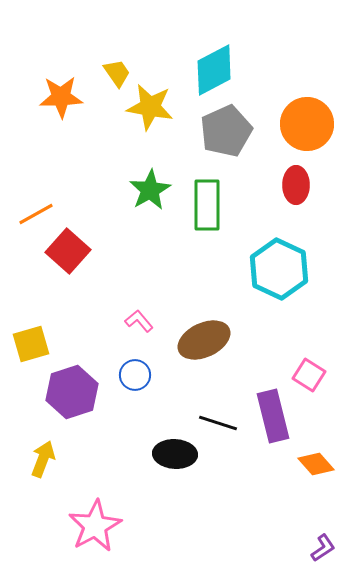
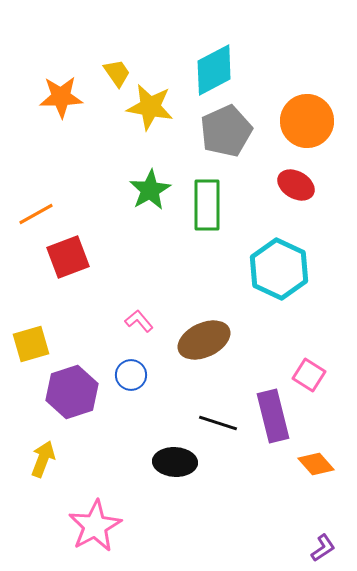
orange circle: moved 3 px up
red ellipse: rotated 60 degrees counterclockwise
red square: moved 6 px down; rotated 27 degrees clockwise
blue circle: moved 4 px left
black ellipse: moved 8 px down
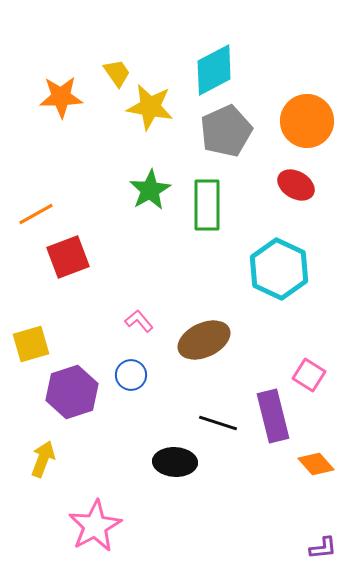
purple L-shape: rotated 28 degrees clockwise
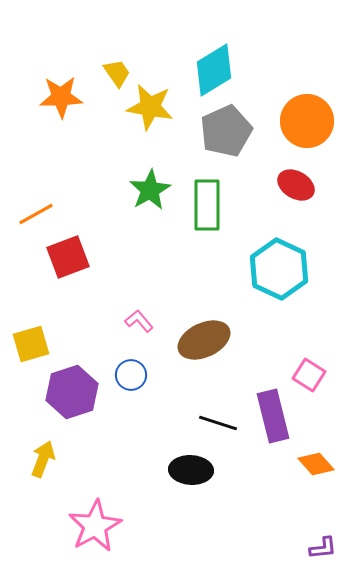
cyan diamond: rotated 4 degrees counterclockwise
black ellipse: moved 16 px right, 8 px down
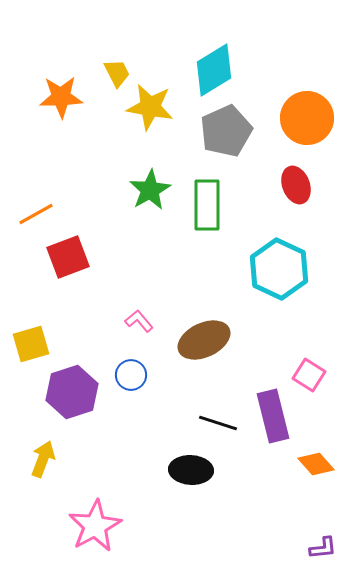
yellow trapezoid: rotated 8 degrees clockwise
orange circle: moved 3 px up
red ellipse: rotated 39 degrees clockwise
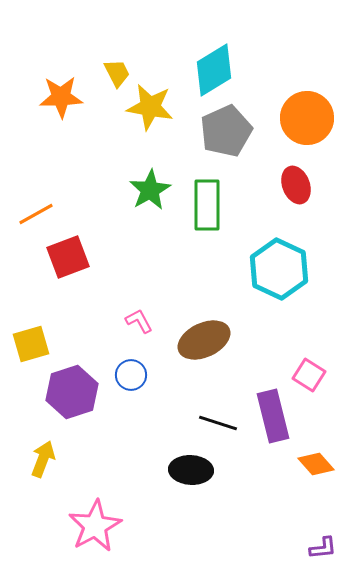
pink L-shape: rotated 12 degrees clockwise
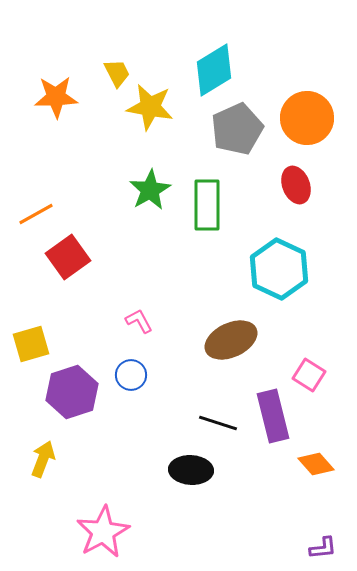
orange star: moved 5 px left
gray pentagon: moved 11 px right, 2 px up
red square: rotated 15 degrees counterclockwise
brown ellipse: moved 27 px right
pink star: moved 8 px right, 6 px down
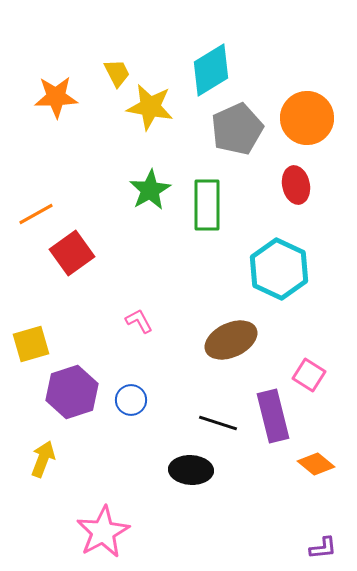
cyan diamond: moved 3 px left
red ellipse: rotated 9 degrees clockwise
red square: moved 4 px right, 4 px up
blue circle: moved 25 px down
orange diamond: rotated 9 degrees counterclockwise
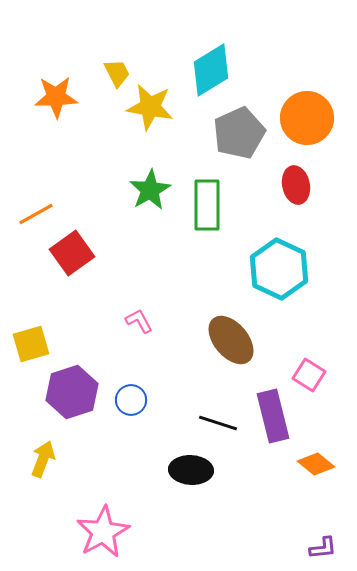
gray pentagon: moved 2 px right, 4 px down
brown ellipse: rotated 75 degrees clockwise
